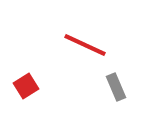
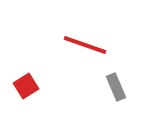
red line: rotated 6 degrees counterclockwise
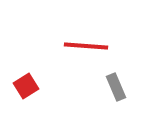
red line: moved 1 px right, 1 px down; rotated 15 degrees counterclockwise
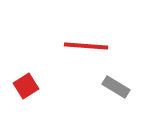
gray rectangle: rotated 36 degrees counterclockwise
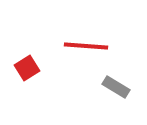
red square: moved 1 px right, 18 px up
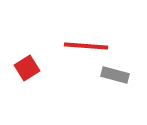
gray rectangle: moved 1 px left, 12 px up; rotated 16 degrees counterclockwise
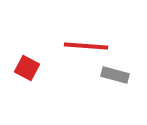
red square: rotated 30 degrees counterclockwise
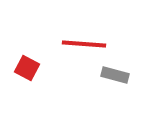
red line: moved 2 px left, 2 px up
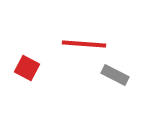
gray rectangle: rotated 12 degrees clockwise
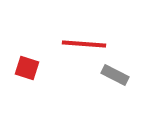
red square: rotated 10 degrees counterclockwise
